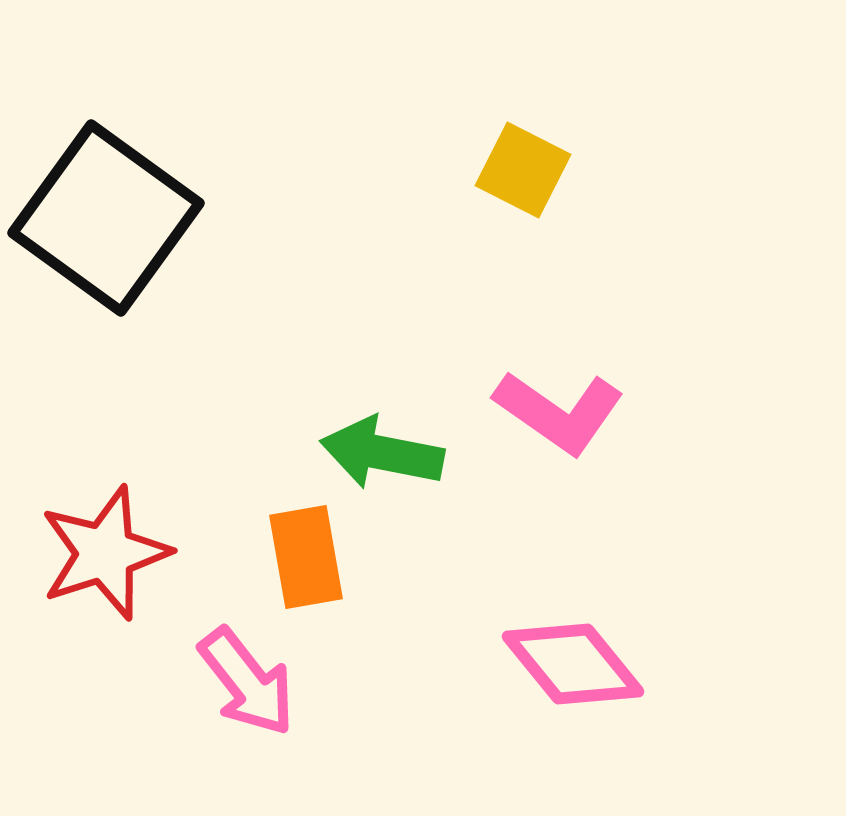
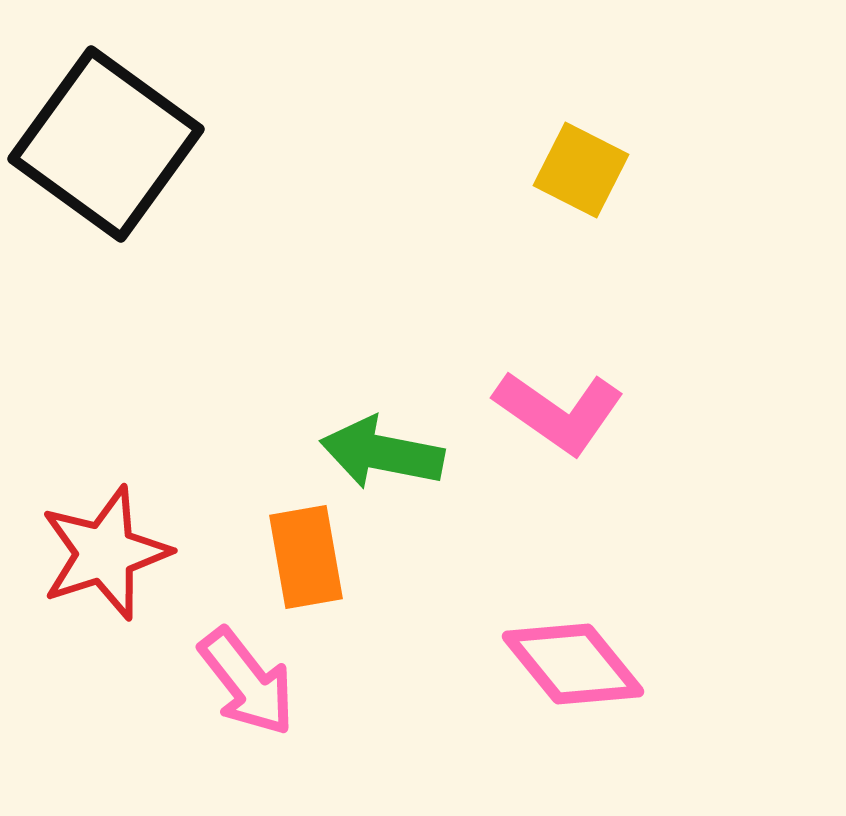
yellow square: moved 58 px right
black square: moved 74 px up
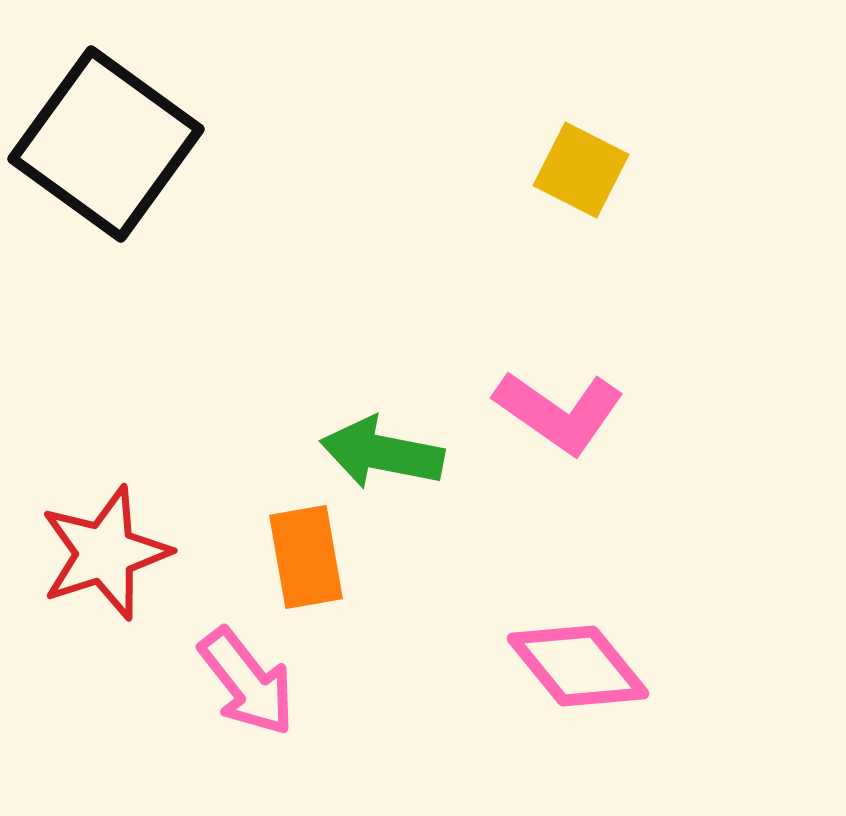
pink diamond: moved 5 px right, 2 px down
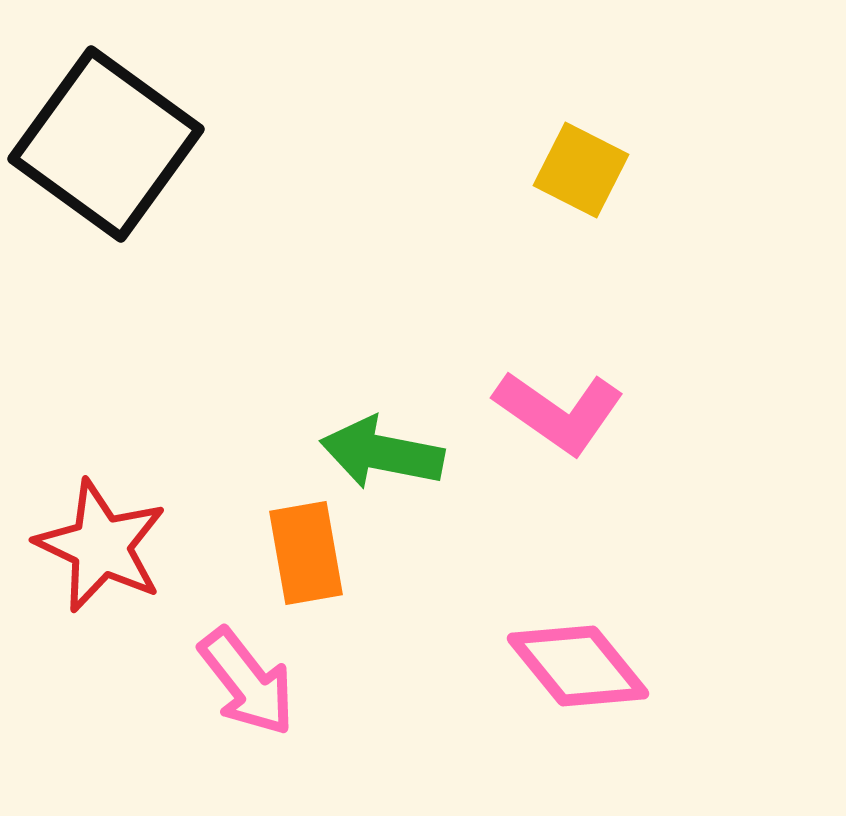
red star: moved 4 px left, 7 px up; rotated 29 degrees counterclockwise
orange rectangle: moved 4 px up
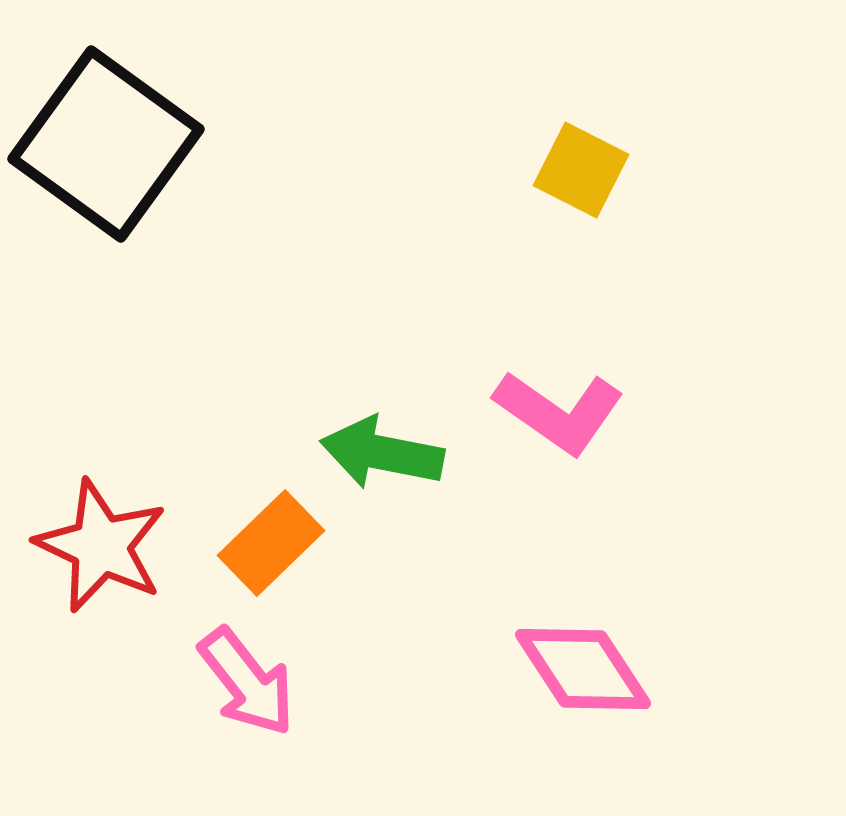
orange rectangle: moved 35 px left, 10 px up; rotated 56 degrees clockwise
pink diamond: moved 5 px right, 3 px down; rotated 6 degrees clockwise
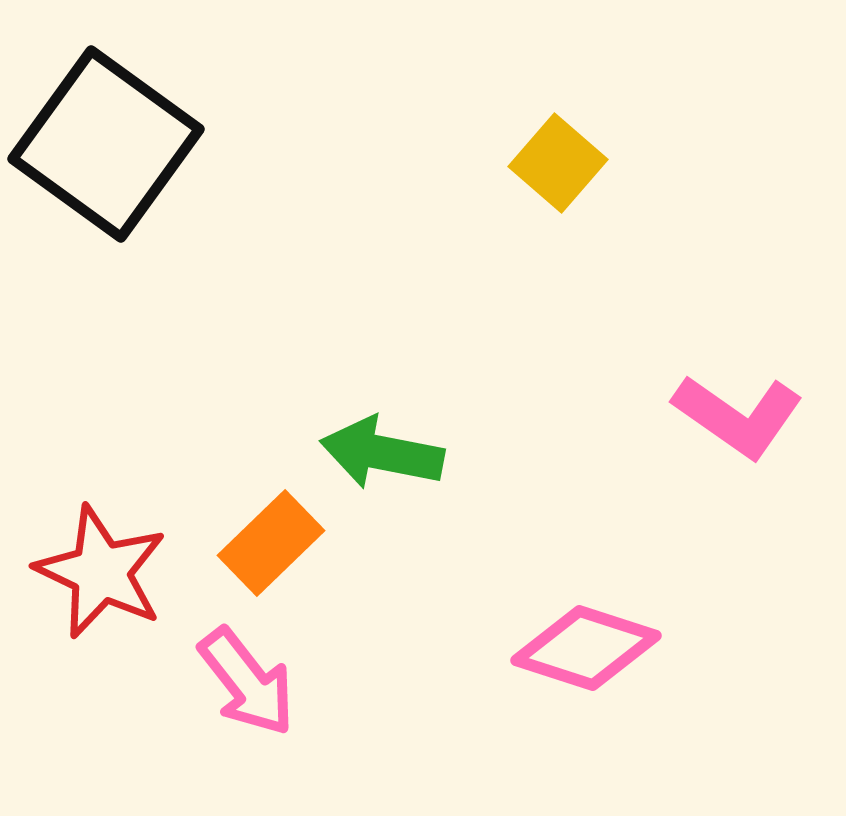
yellow square: moved 23 px left, 7 px up; rotated 14 degrees clockwise
pink L-shape: moved 179 px right, 4 px down
red star: moved 26 px down
pink diamond: moved 3 px right, 21 px up; rotated 39 degrees counterclockwise
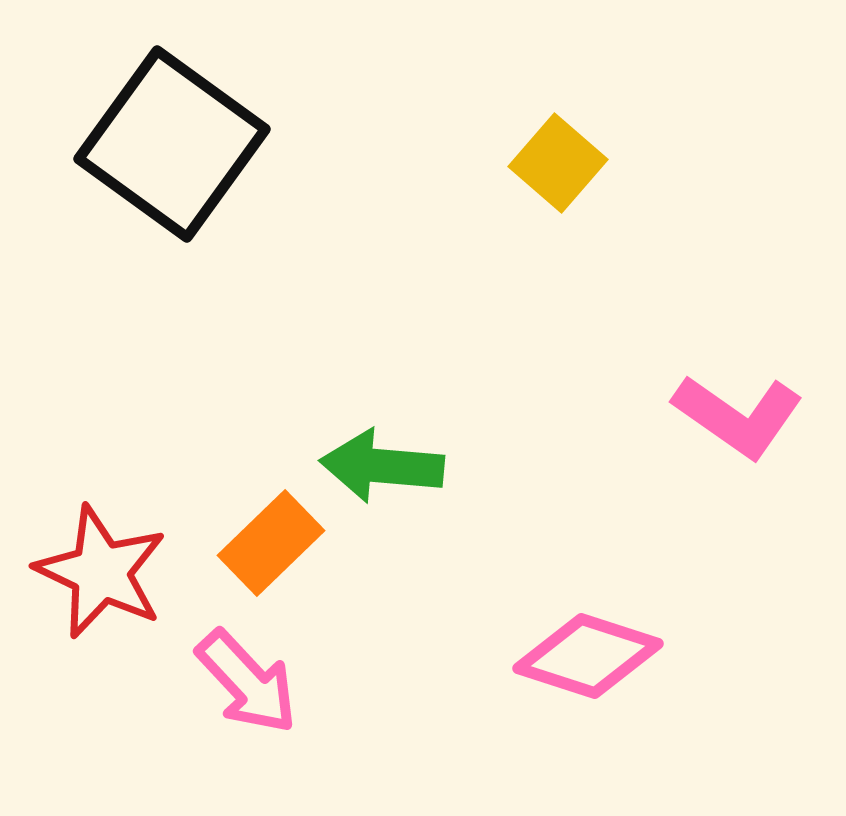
black square: moved 66 px right
green arrow: moved 13 px down; rotated 6 degrees counterclockwise
pink diamond: moved 2 px right, 8 px down
pink arrow: rotated 5 degrees counterclockwise
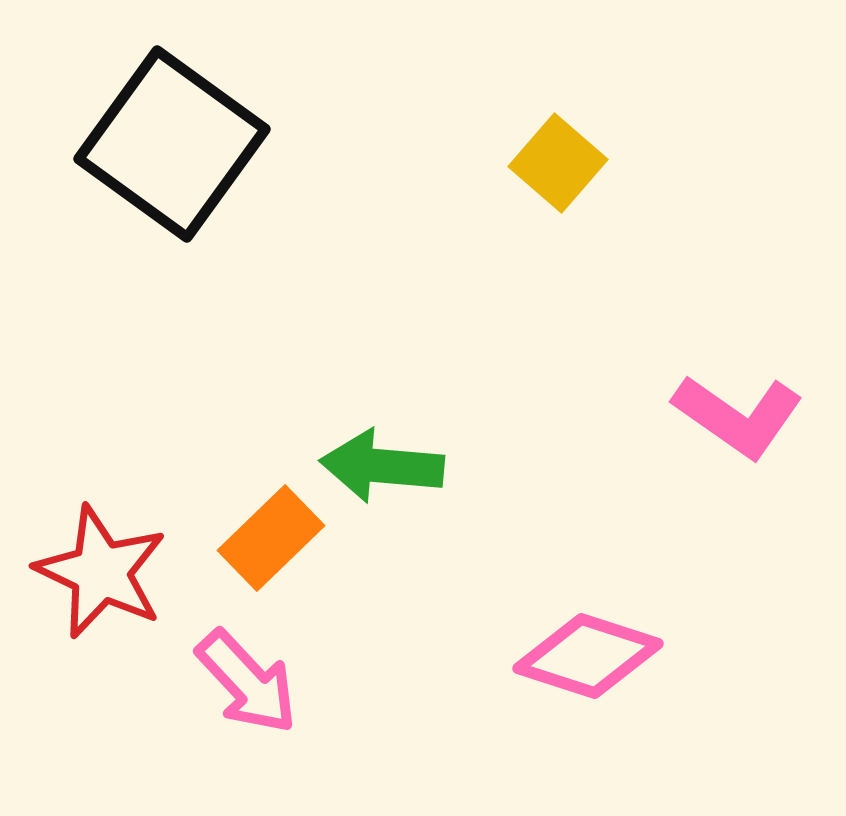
orange rectangle: moved 5 px up
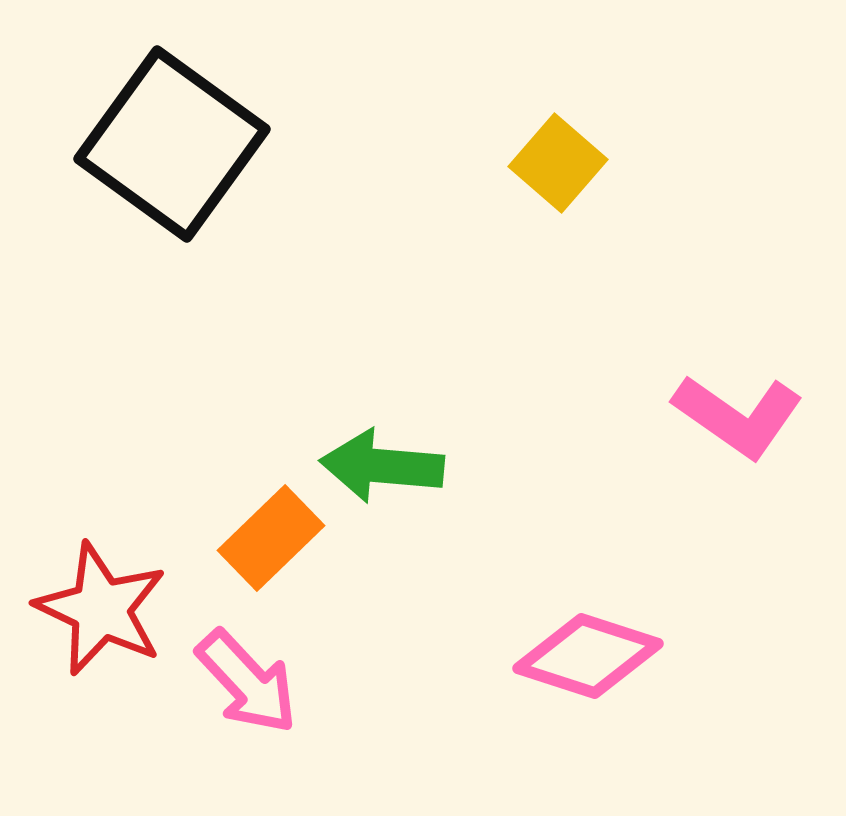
red star: moved 37 px down
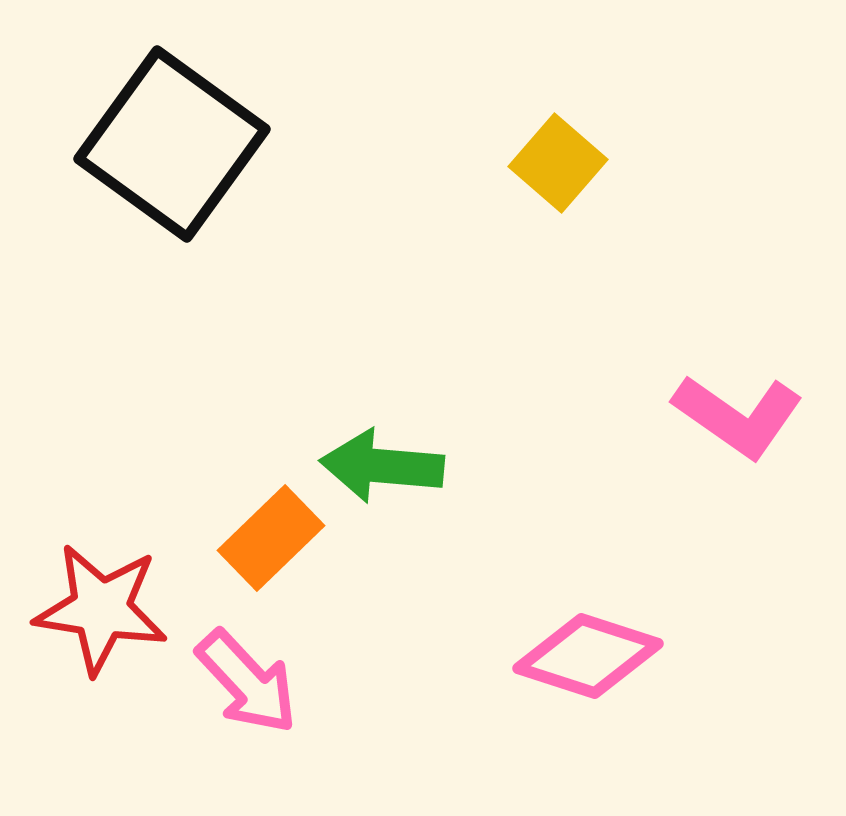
red star: rotated 16 degrees counterclockwise
